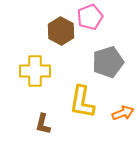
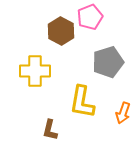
orange arrow: rotated 130 degrees clockwise
brown L-shape: moved 7 px right, 6 px down
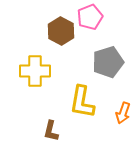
brown L-shape: moved 1 px right, 1 px down
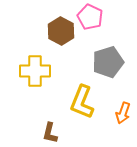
pink pentagon: rotated 25 degrees counterclockwise
yellow L-shape: rotated 12 degrees clockwise
brown L-shape: moved 1 px left, 2 px down
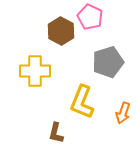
brown L-shape: moved 6 px right
